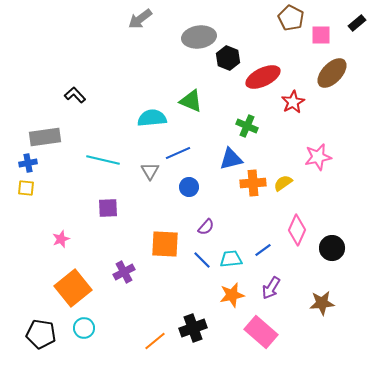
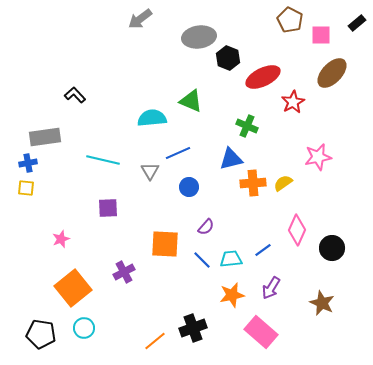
brown pentagon at (291, 18): moved 1 px left, 2 px down
brown star at (322, 303): rotated 30 degrees clockwise
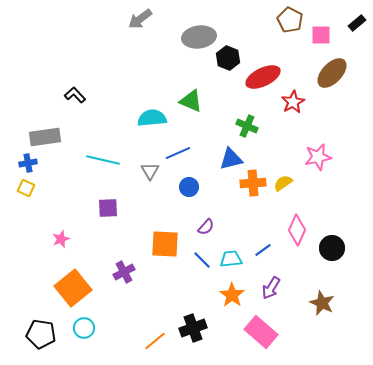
yellow square at (26, 188): rotated 18 degrees clockwise
orange star at (232, 295): rotated 25 degrees counterclockwise
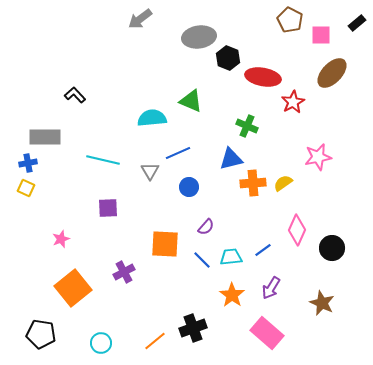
red ellipse at (263, 77): rotated 36 degrees clockwise
gray rectangle at (45, 137): rotated 8 degrees clockwise
cyan trapezoid at (231, 259): moved 2 px up
cyan circle at (84, 328): moved 17 px right, 15 px down
pink rectangle at (261, 332): moved 6 px right, 1 px down
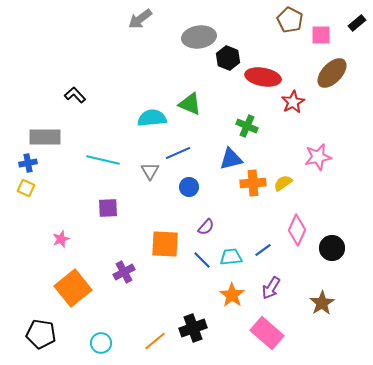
green triangle at (191, 101): moved 1 px left, 3 px down
brown star at (322, 303): rotated 15 degrees clockwise
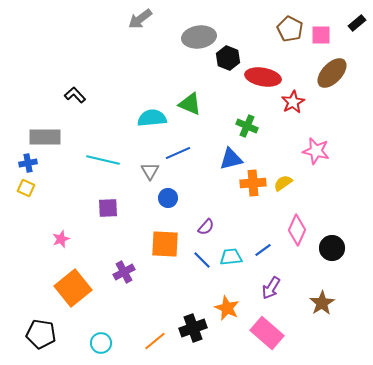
brown pentagon at (290, 20): moved 9 px down
pink star at (318, 157): moved 2 px left, 6 px up; rotated 24 degrees clockwise
blue circle at (189, 187): moved 21 px left, 11 px down
orange star at (232, 295): moved 5 px left, 13 px down; rotated 10 degrees counterclockwise
